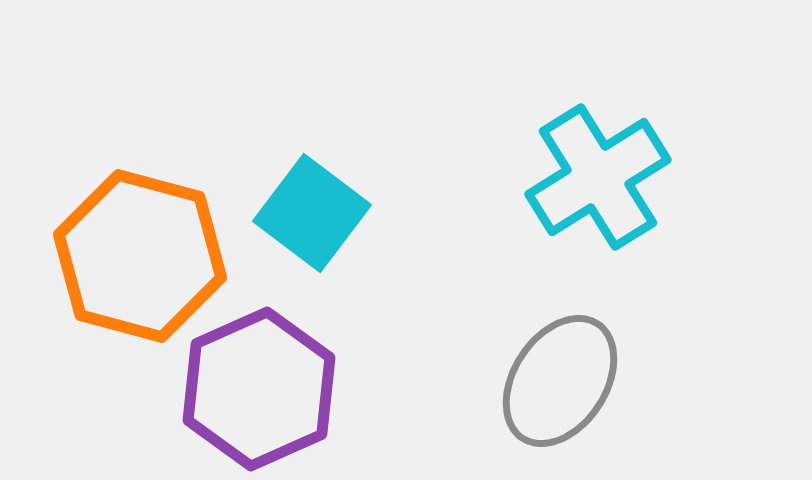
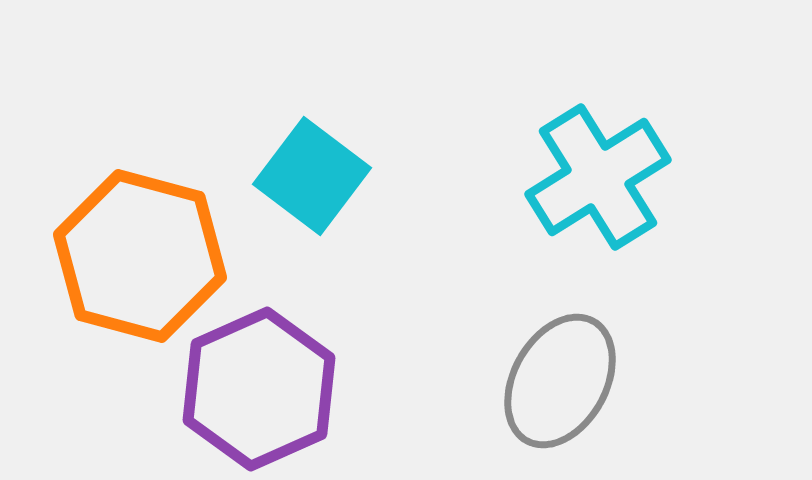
cyan square: moved 37 px up
gray ellipse: rotated 4 degrees counterclockwise
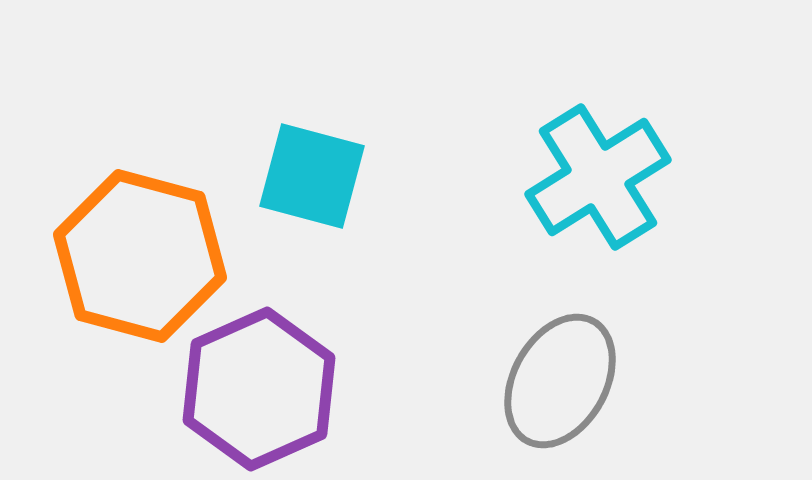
cyan square: rotated 22 degrees counterclockwise
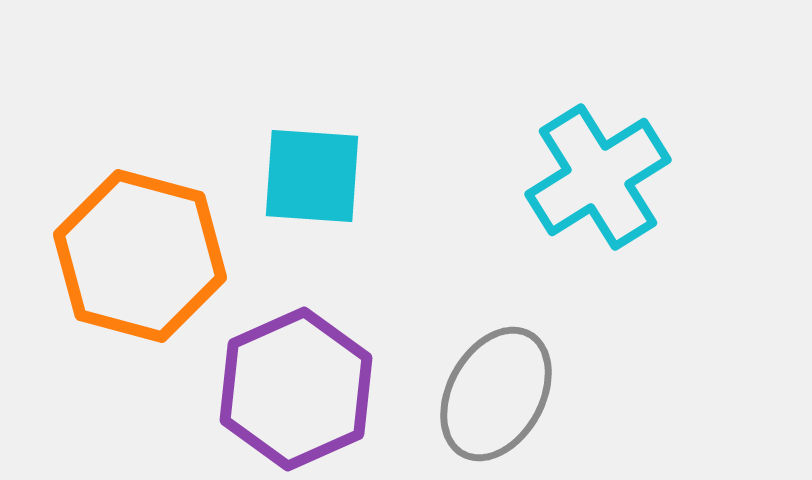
cyan square: rotated 11 degrees counterclockwise
gray ellipse: moved 64 px left, 13 px down
purple hexagon: moved 37 px right
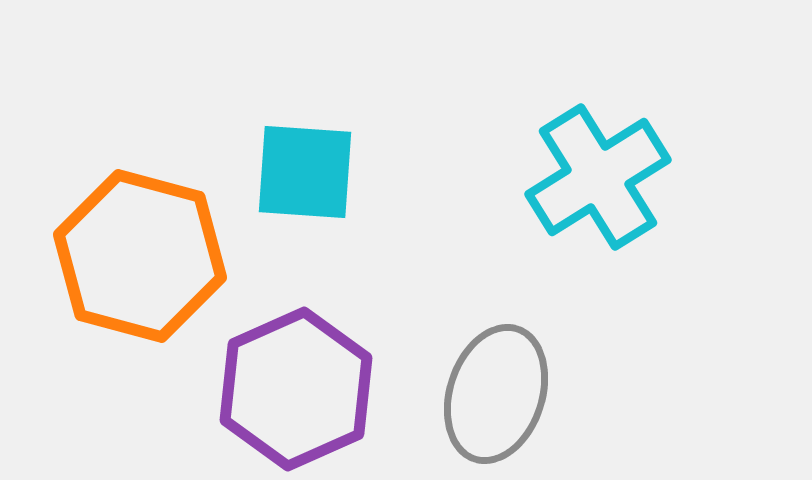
cyan square: moved 7 px left, 4 px up
gray ellipse: rotated 11 degrees counterclockwise
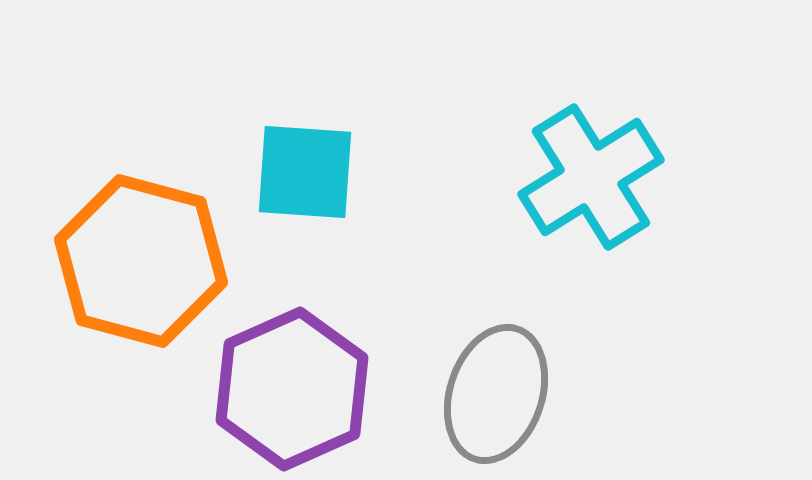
cyan cross: moved 7 px left
orange hexagon: moved 1 px right, 5 px down
purple hexagon: moved 4 px left
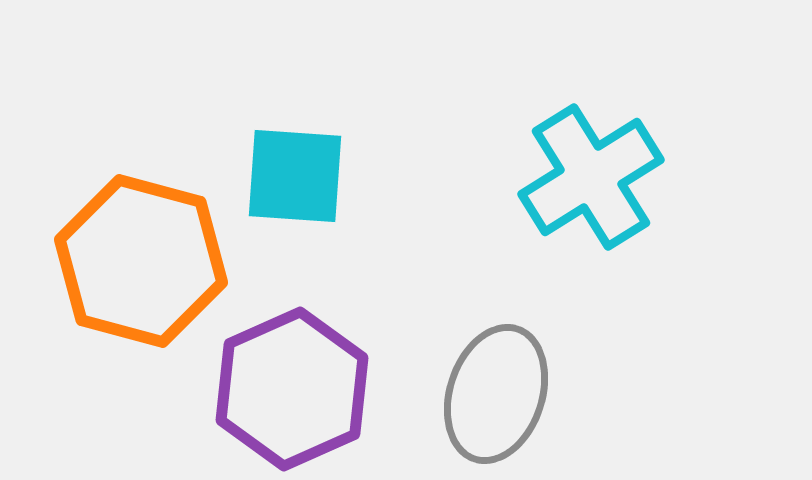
cyan square: moved 10 px left, 4 px down
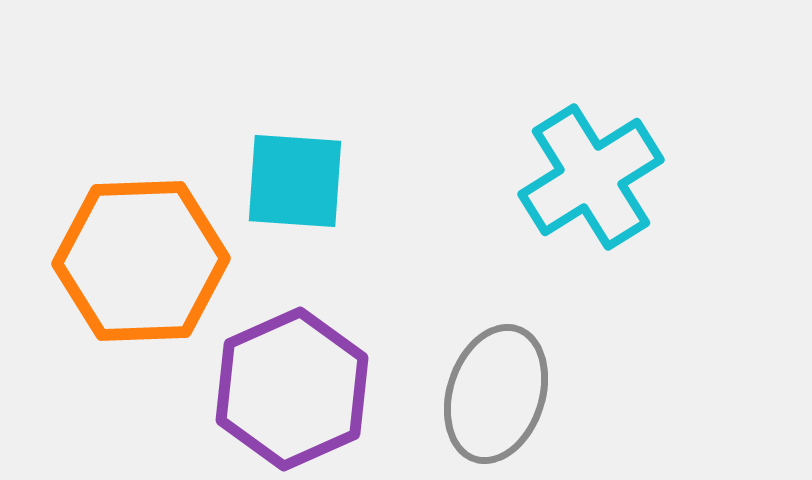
cyan square: moved 5 px down
orange hexagon: rotated 17 degrees counterclockwise
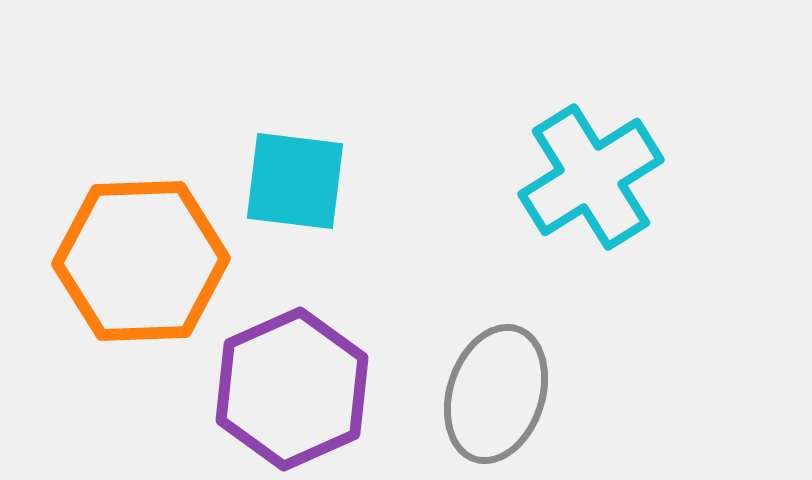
cyan square: rotated 3 degrees clockwise
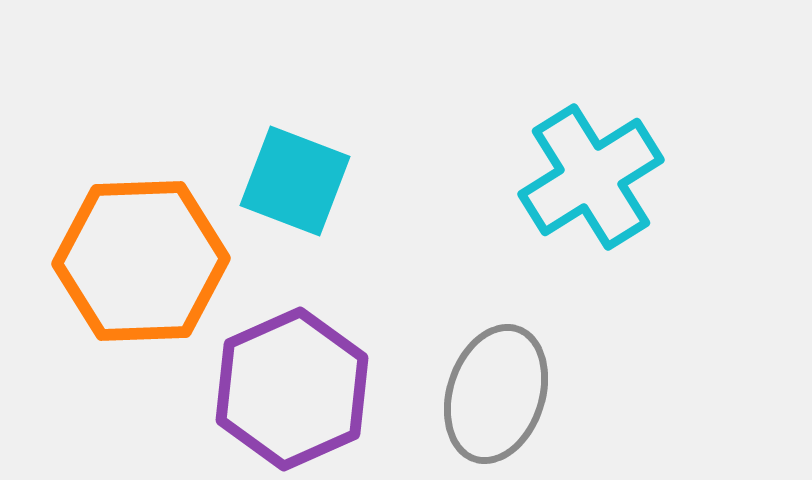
cyan square: rotated 14 degrees clockwise
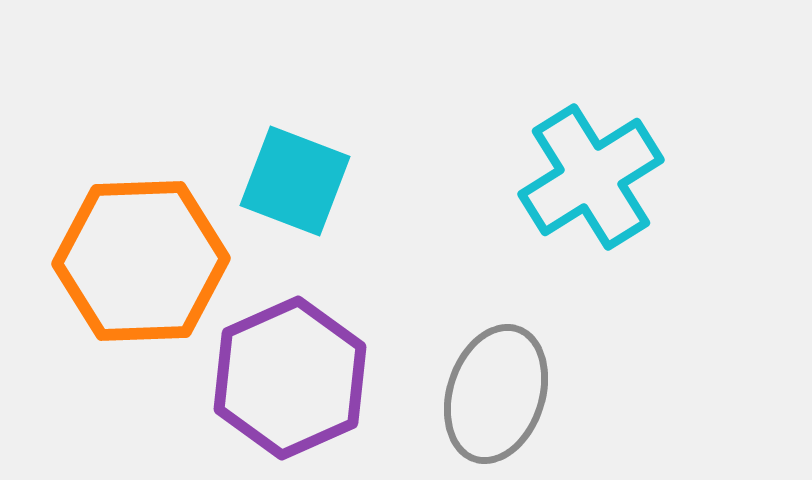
purple hexagon: moved 2 px left, 11 px up
